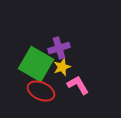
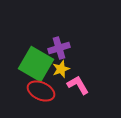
yellow star: moved 1 px left, 2 px down
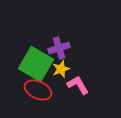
red ellipse: moved 3 px left, 1 px up
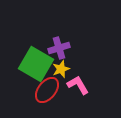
red ellipse: moved 9 px right; rotated 76 degrees counterclockwise
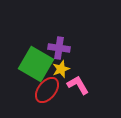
purple cross: rotated 25 degrees clockwise
